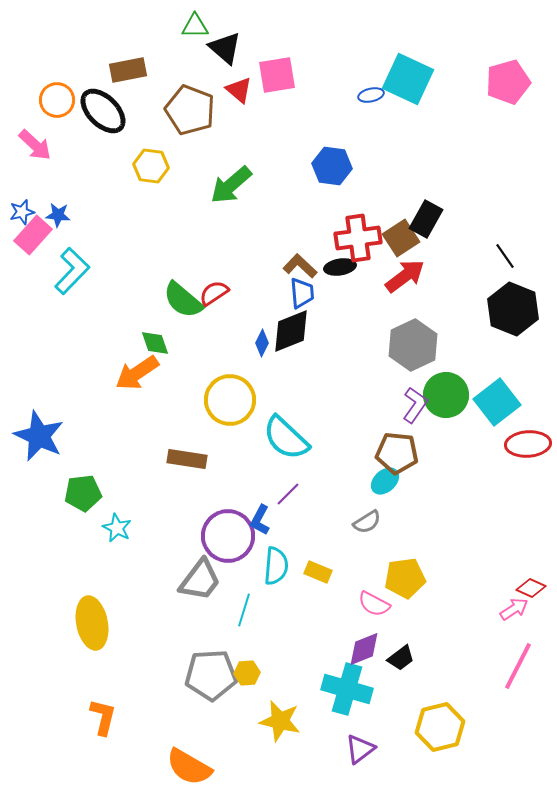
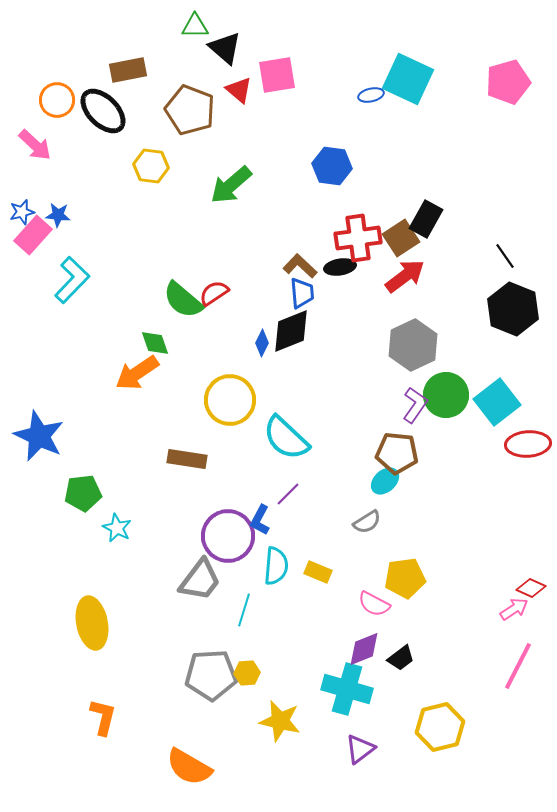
cyan L-shape at (72, 271): moved 9 px down
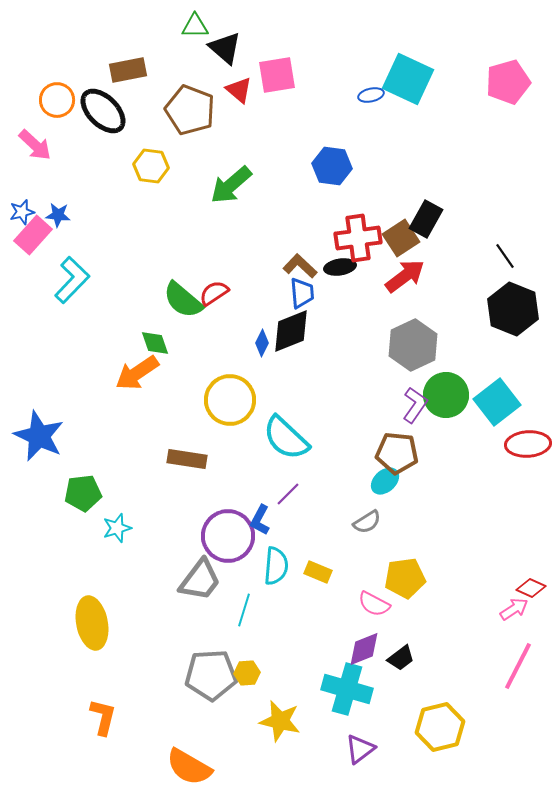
cyan star at (117, 528): rotated 28 degrees clockwise
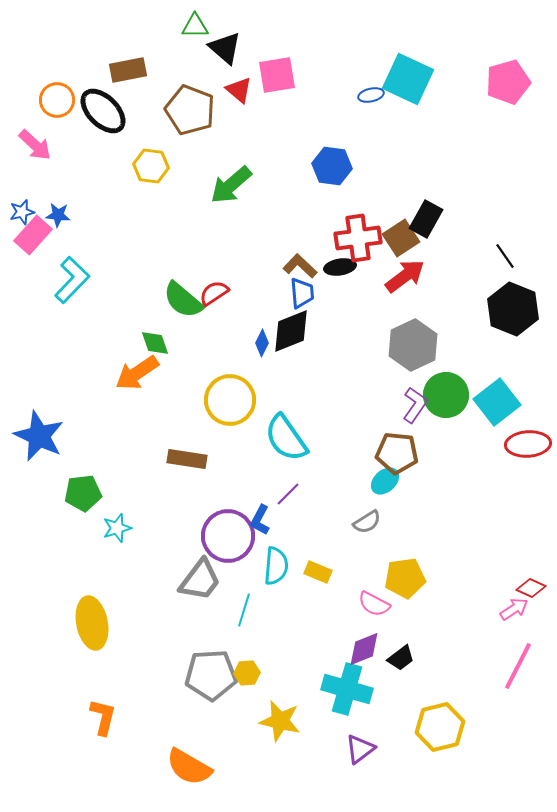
cyan semicircle at (286, 438): rotated 12 degrees clockwise
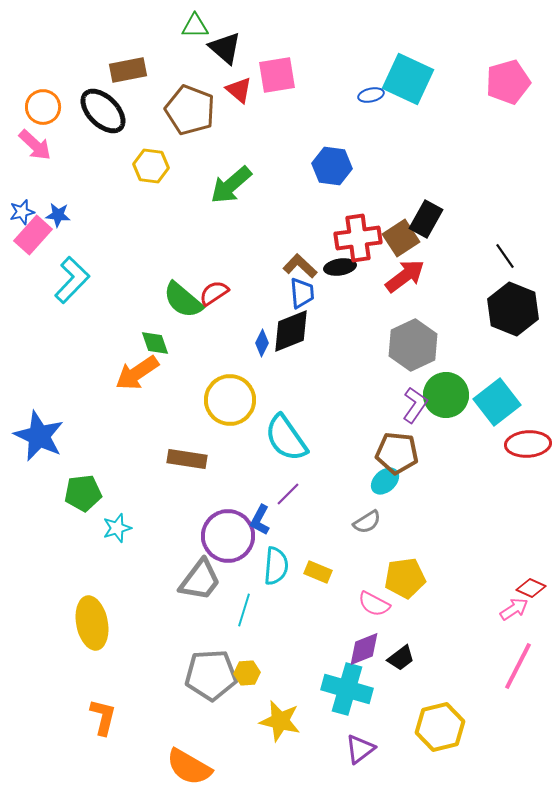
orange circle at (57, 100): moved 14 px left, 7 px down
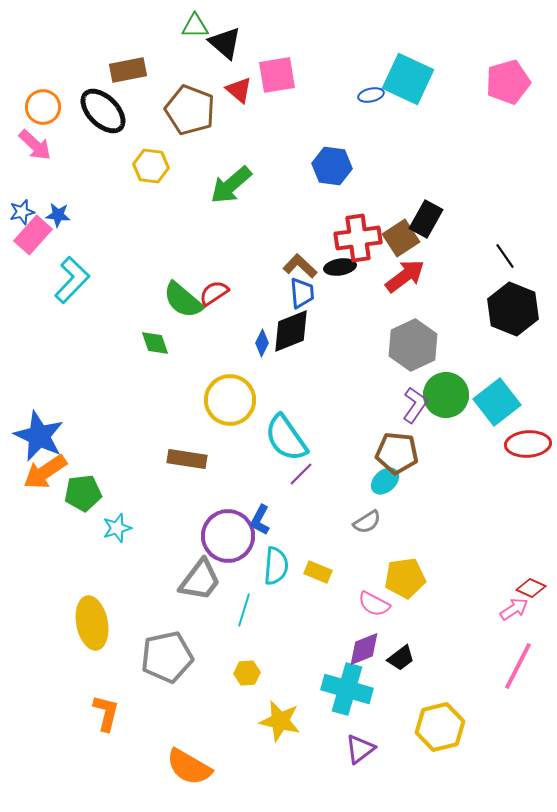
black triangle at (225, 48): moved 5 px up
orange arrow at (137, 373): moved 92 px left, 99 px down
purple line at (288, 494): moved 13 px right, 20 px up
gray pentagon at (211, 675): moved 44 px left, 18 px up; rotated 9 degrees counterclockwise
orange L-shape at (103, 717): moved 3 px right, 4 px up
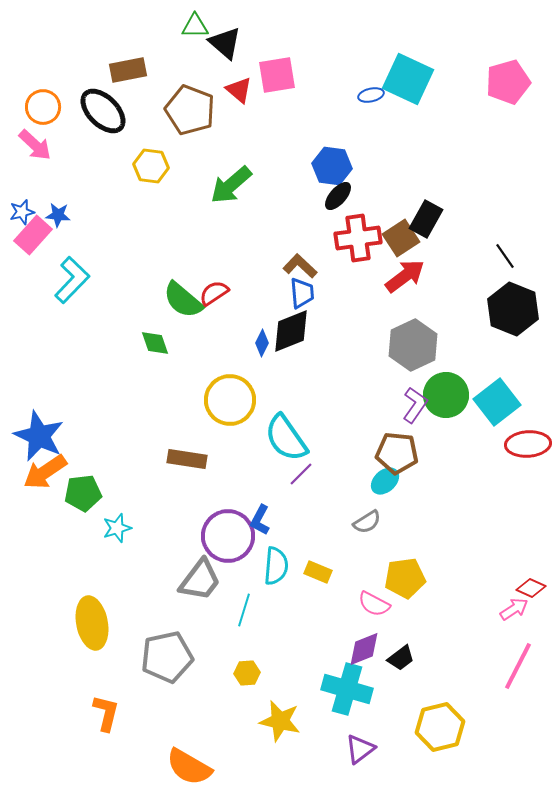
black ellipse at (340, 267): moved 2 px left, 71 px up; rotated 40 degrees counterclockwise
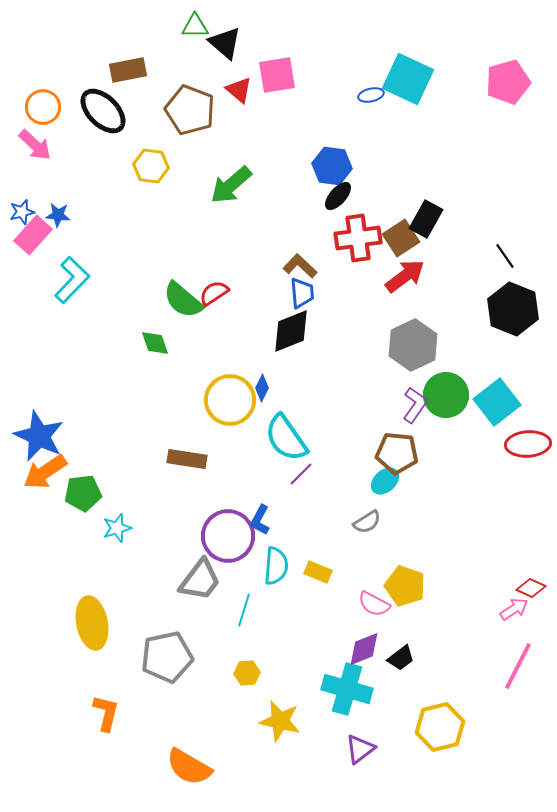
blue diamond at (262, 343): moved 45 px down
yellow pentagon at (405, 578): moved 8 px down; rotated 27 degrees clockwise
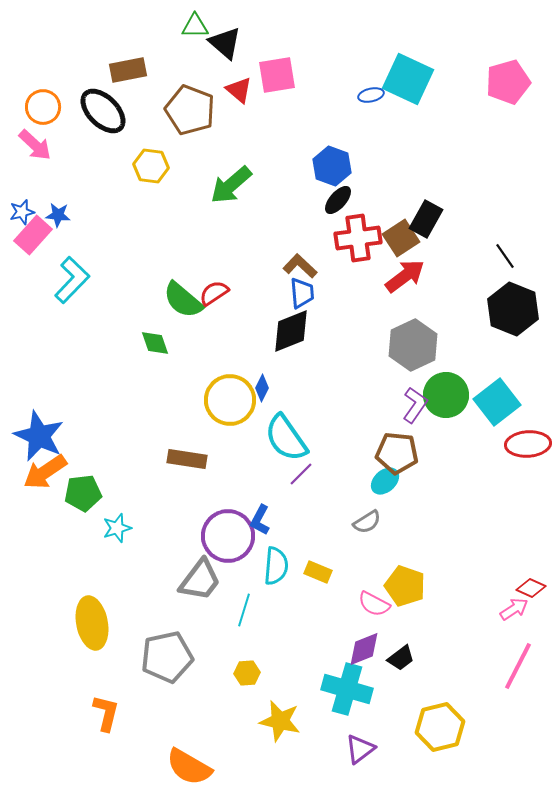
blue hexagon at (332, 166): rotated 12 degrees clockwise
black ellipse at (338, 196): moved 4 px down
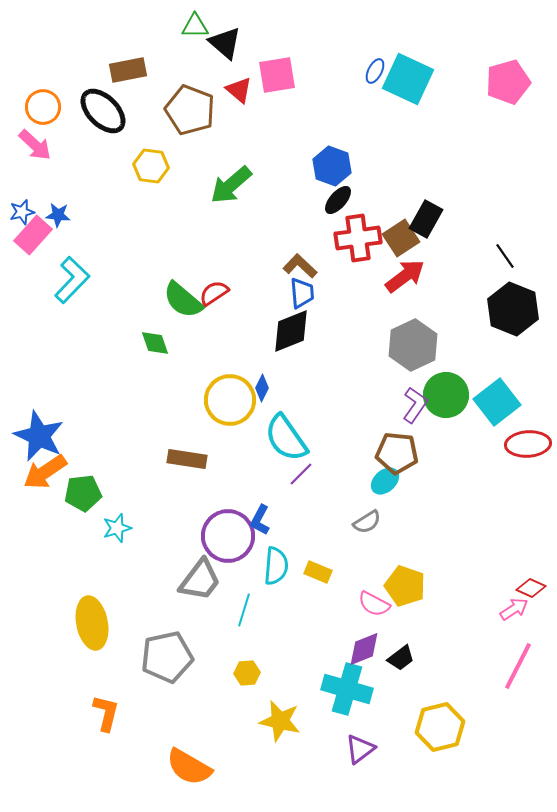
blue ellipse at (371, 95): moved 4 px right, 24 px up; rotated 50 degrees counterclockwise
